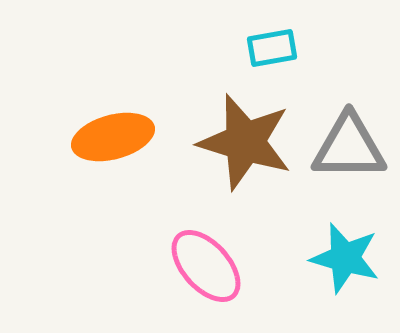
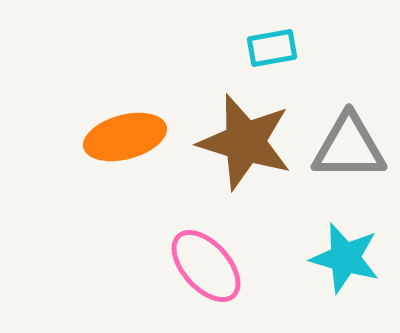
orange ellipse: moved 12 px right
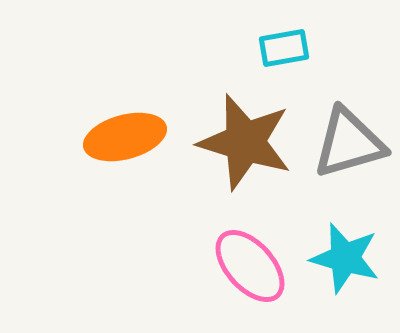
cyan rectangle: moved 12 px right
gray triangle: moved 4 px up; rotated 16 degrees counterclockwise
pink ellipse: moved 44 px right
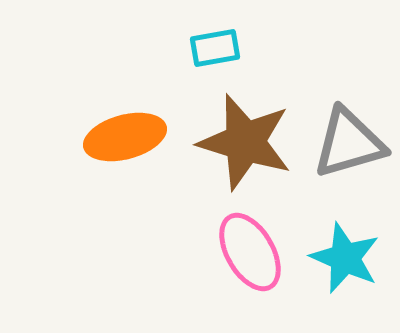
cyan rectangle: moved 69 px left
cyan star: rotated 8 degrees clockwise
pink ellipse: moved 14 px up; rotated 12 degrees clockwise
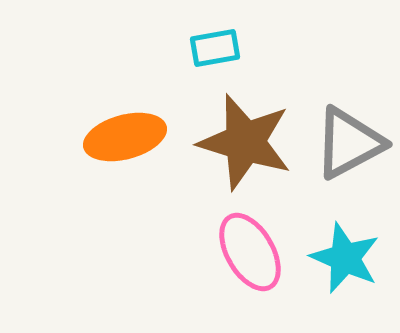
gray triangle: rotated 12 degrees counterclockwise
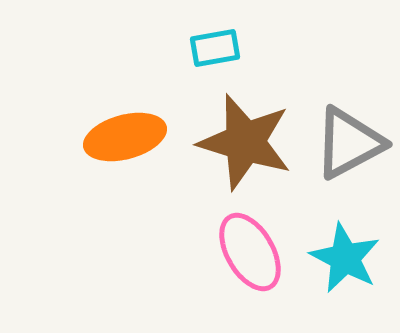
cyan star: rotated 4 degrees clockwise
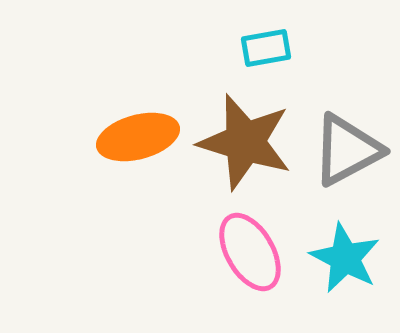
cyan rectangle: moved 51 px right
orange ellipse: moved 13 px right
gray triangle: moved 2 px left, 7 px down
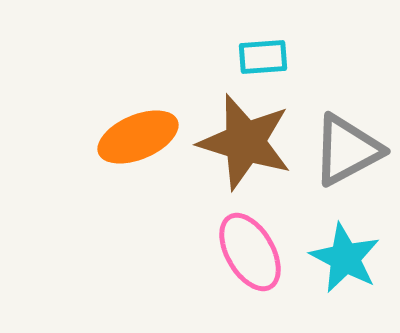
cyan rectangle: moved 3 px left, 9 px down; rotated 6 degrees clockwise
orange ellipse: rotated 8 degrees counterclockwise
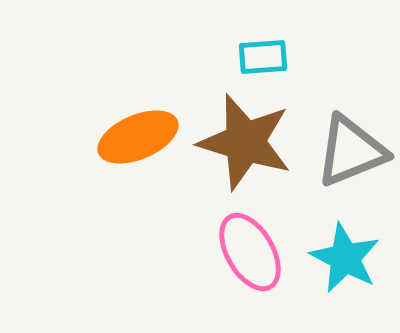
gray triangle: moved 4 px right, 1 px down; rotated 6 degrees clockwise
